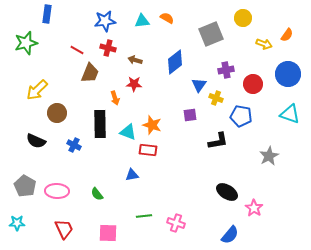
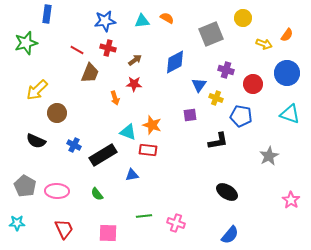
brown arrow at (135, 60): rotated 128 degrees clockwise
blue diamond at (175, 62): rotated 10 degrees clockwise
purple cross at (226, 70): rotated 28 degrees clockwise
blue circle at (288, 74): moved 1 px left, 1 px up
black rectangle at (100, 124): moved 3 px right, 31 px down; rotated 60 degrees clockwise
pink star at (254, 208): moved 37 px right, 8 px up
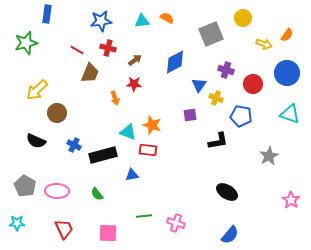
blue star at (105, 21): moved 4 px left
black rectangle at (103, 155): rotated 16 degrees clockwise
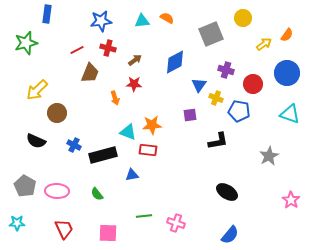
yellow arrow at (264, 44): rotated 56 degrees counterclockwise
red line at (77, 50): rotated 56 degrees counterclockwise
blue pentagon at (241, 116): moved 2 px left, 5 px up
orange star at (152, 125): rotated 24 degrees counterclockwise
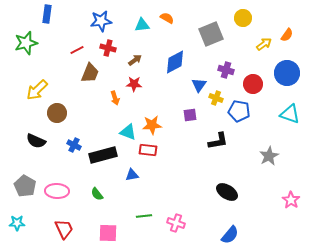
cyan triangle at (142, 21): moved 4 px down
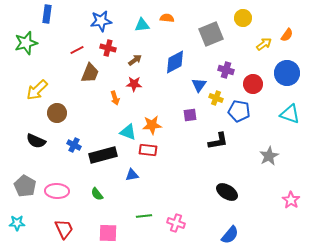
orange semicircle at (167, 18): rotated 24 degrees counterclockwise
